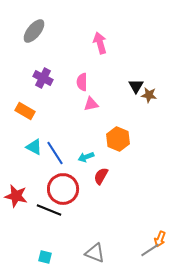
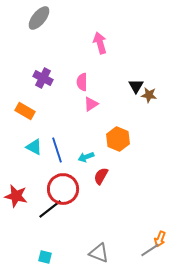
gray ellipse: moved 5 px right, 13 px up
pink triangle: rotated 21 degrees counterclockwise
blue line: moved 2 px right, 3 px up; rotated 15 degrees clockwise
black line: moved 1 px right, 1 px up; rotated 60 degrees counterclockwise
gray triangle: moved 4 px right
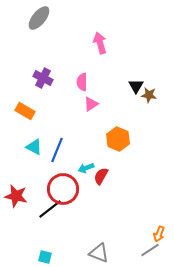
blue line: rotated 40 degrees clockwise
cyan arrow: moved 11 px down
orange arrow: moved 1 px left, 5 px up
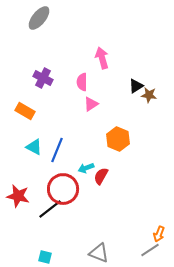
pink arrow: moved 2 px right, 15 px down
black triangle: rotated 28 degrees clockwise
red star: moved 2 px right
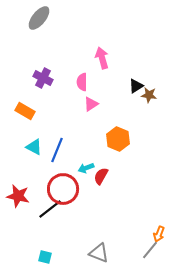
gray line: rotated 18 degrees counterclockwise
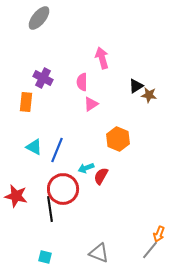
orange rectangle: moved 1 px right, 9 px up; rotated 66 degrees clockwise
red star: moved 2 px left
black line: rotated 60 degrees counterclockwise
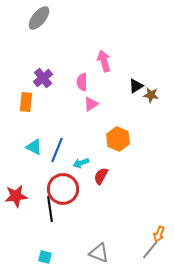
pink arrow: moved 2 px right, 3 px down
purple cross: rotated 24 degrees clockwise
brown star: moved 2 px right
cyan arrow: moved 5 px left, 5 px up
red star: rotated 20 degrees counterclockwise
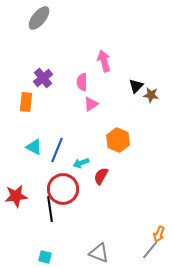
black triangle: rotated 14 degrees counterclockwise
orange hexagon: moved 1 px down
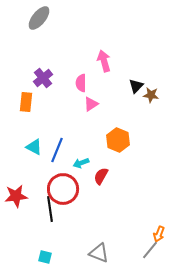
pink semicircle: moved 1 px left, 1 px down
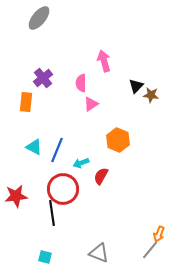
black line: moved 2 px right, 4 px down
